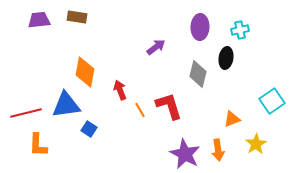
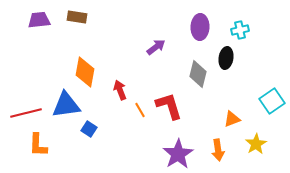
purple star: moved 7 px left; rotated 12 degrees clockwise
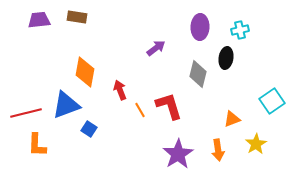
purple arrow: moved 1 px down
blue triangle: rotated 12 degrees counterclockwise
orange L-shape: moved 1 px left
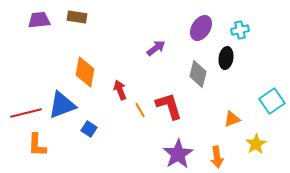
purple ellipse: moved 1 px right, 1 px down; rotated 30 degrees clockwise
blue triangle: moved 4 px left
orange arrow: moved 1 px left, 7 px down
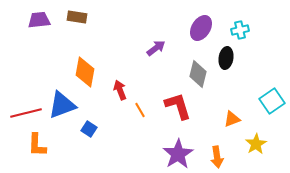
red L-shape: moved 9 px right
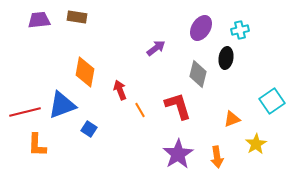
red line: moved 1 px left, 1 px up
